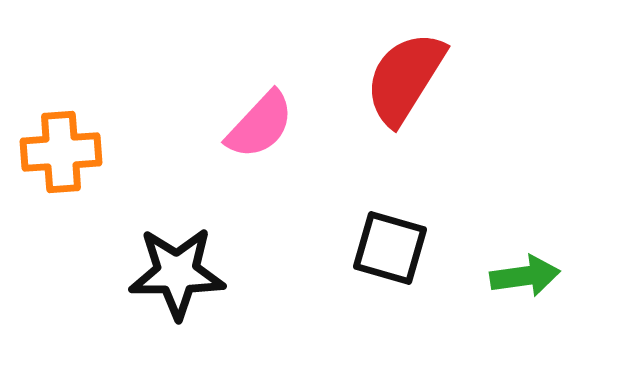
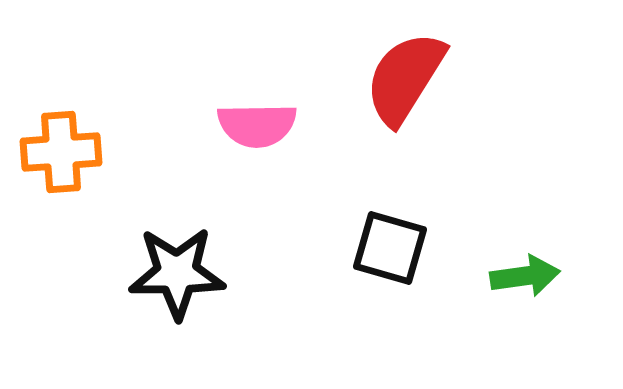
pink semicircle: moved 3 px left; rotated 46 degrees clockwise
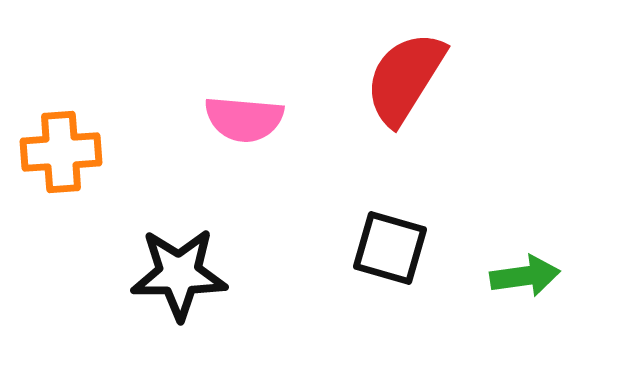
pink semicircle: moved 13 px left, 6 px up; rotated 6 degrees clockwise
black star: moved 2 px right, 1 px down
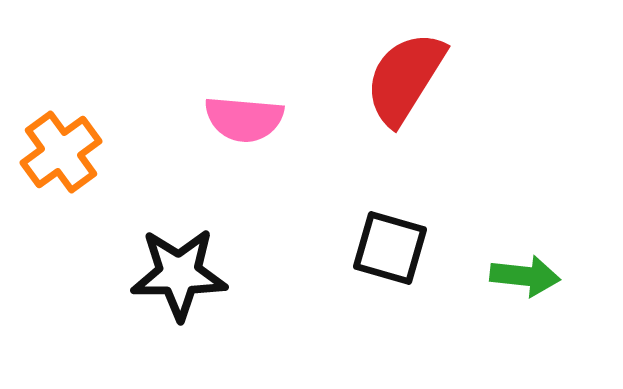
orange cross: rotated 32 degrees counterclockwise
green arrow: rotated 14 degrees clockwise
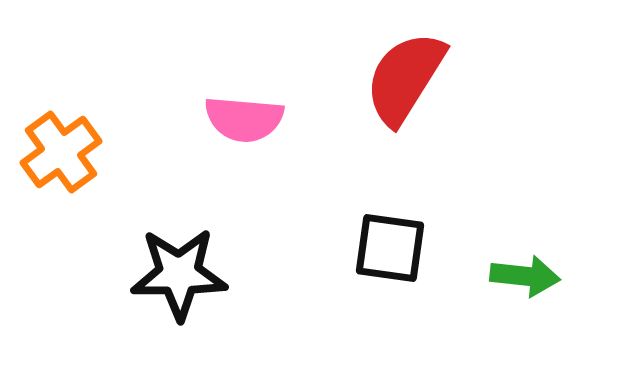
black square: rotated 8 degrees counterclockwise
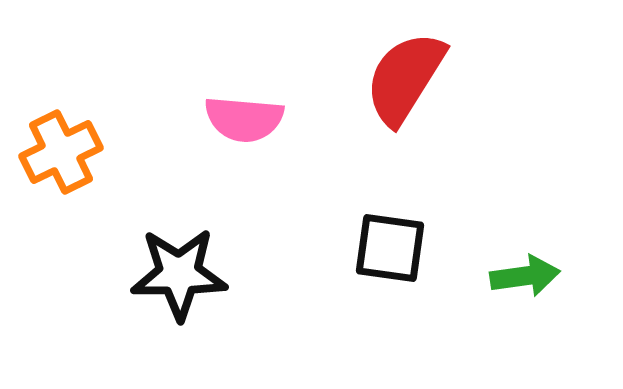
orange cross: rotated 10 degrees clockwise
green arrow: rotated 14 degrees counterclockwise
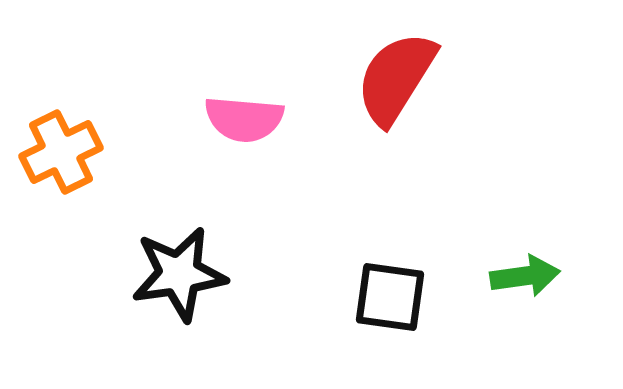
red semicircle: moved 9 px left
black square: moved 49 px down
black star: rotated 8 degrees counterclockwise
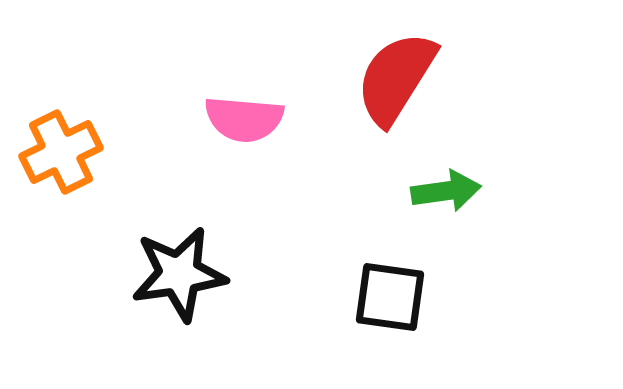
green arrow: moved 79 px left, 85 px up
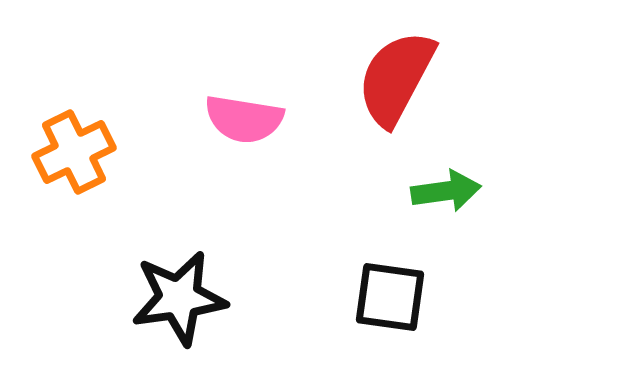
red semicircle: rotated 4 degrees counterclockwise
pink semicircle: rotated 4 degrees clockwise
orange cross: moved 13 px right
black star: moved 24 px down
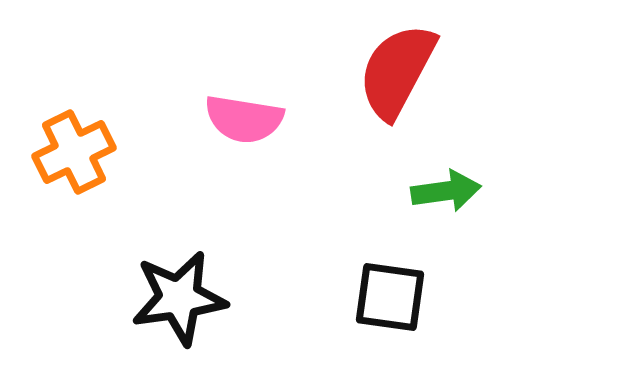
red semicircle: moved 1 px right, 7 px up
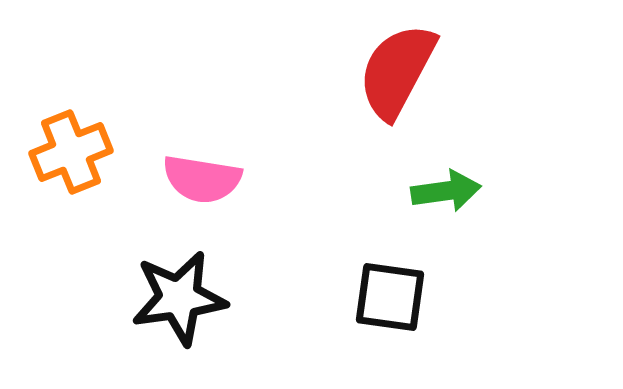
pink semicircle: moved 42 px left, 60 px down
orange cross: moved 3 px left; rotated 4 degrees clockwise
